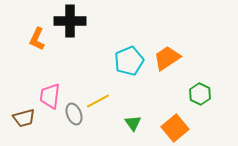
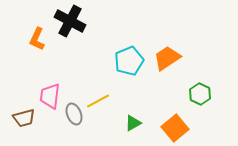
black cross: rotated 28 degrees clockwise
green triangle: rotated 36 degrees clockwise
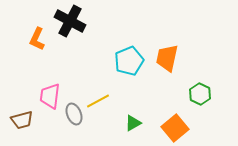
orange trapezoid: rotated 44 degrees counterclockwise
brown trapezoid: moved 2 px left, 2 px down
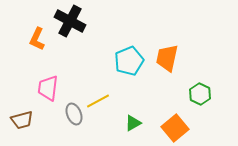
pink trapezoid: moved 2 px left, 8 px up
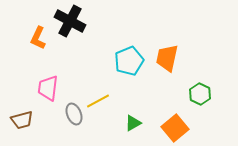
orange L-shape: moved 1 px right, 1 px up
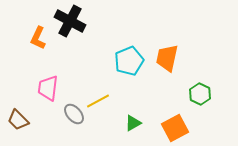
gray ellipse: rotated 20 degrees counterclockwise
brown trapezoid: moved 4 px left; rotated 60 degrees clockwise
orange square: rotated 12 degrees clockwise
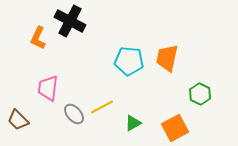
cyan pentagon: rotated 28 degrees clockwise
yellow line: moved 4 px right, 6 px down
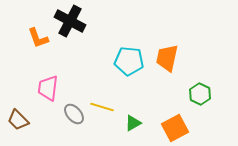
orange L-shape: rotated 45 degrees counterclockwise
yellow line: rotated 45 degrees clockwise
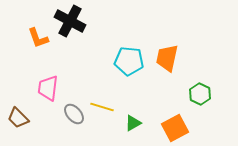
brown trapezoid: moved 2 px up
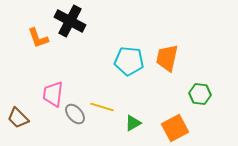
pink trapezoid: moved 5 px right, 6 px down
green hexagon: rotated 20 degrees counterclockwise
gray ellipse: moved 1 px right
